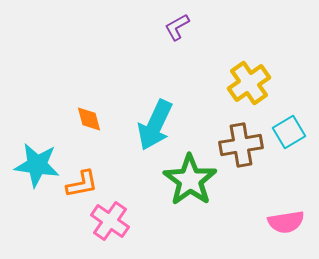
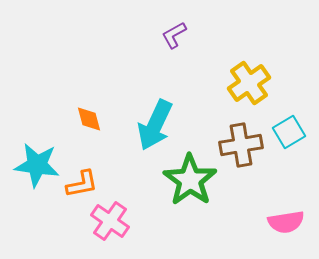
purple L-shape: moved 3 px left, 8 px down
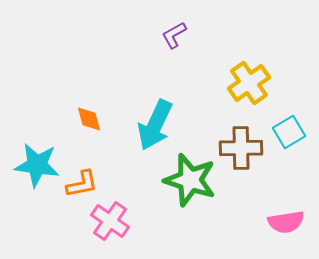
brown cross: moved 3 px down; rotated 9 degrees clockwise
green star: rotated 18 degrees counterclockwise
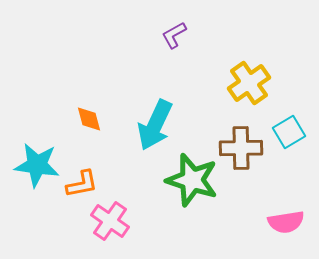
green star: moved 2 px right
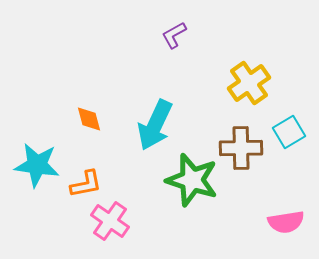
orange L-shape: moved 4 px right
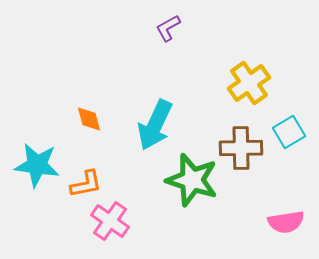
purple L-shape: moved 6 px left, 7 px up
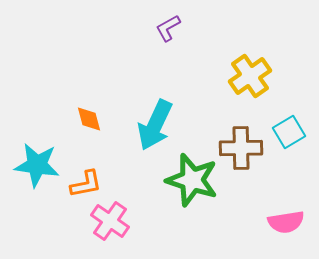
yellow cross: moved 1 px right, 7 px up
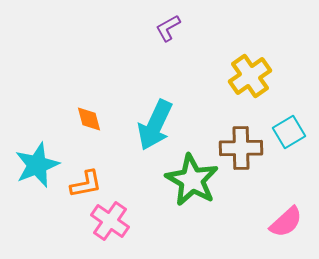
cyan star: rotated 30 degrees counterclockwise
green star: rotated 12 degrees clockwise
pink semicircle: rotated 33 degrees counterclockwise
